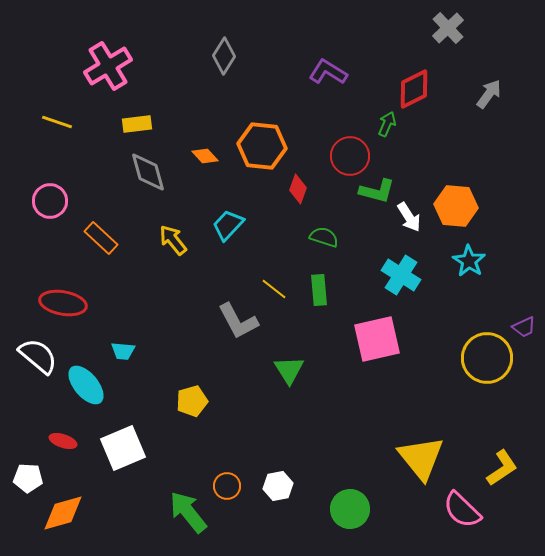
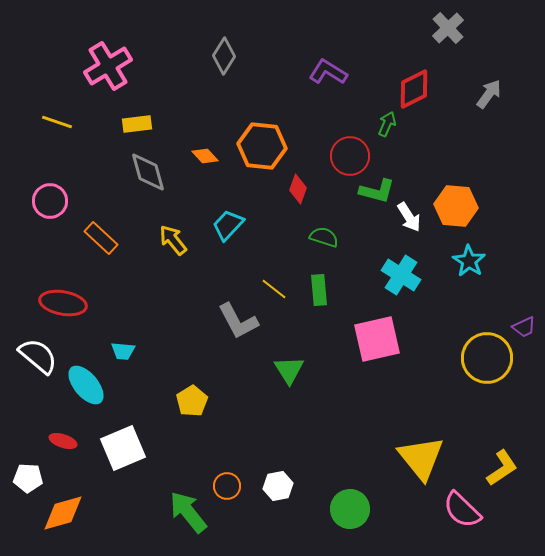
yellow pentagon at (192, 401): rotated 16 degrees counterclockwise
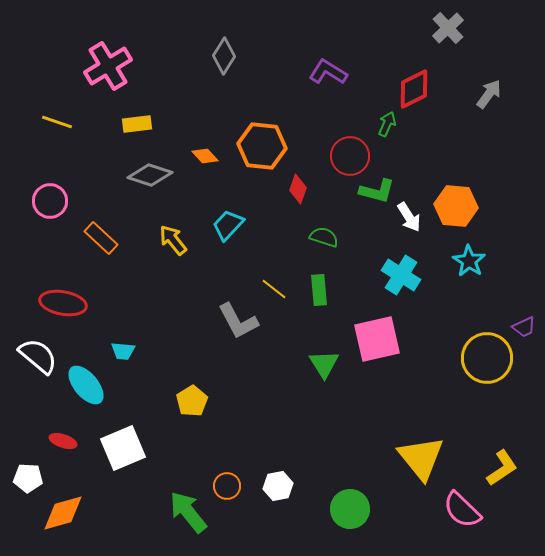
gray diamond at (148, 172): moved 2 px right, 3 px down; rotated 57 degrees counterclockwise
green triangle at (289, 370): moved 35 px right, 6 px up
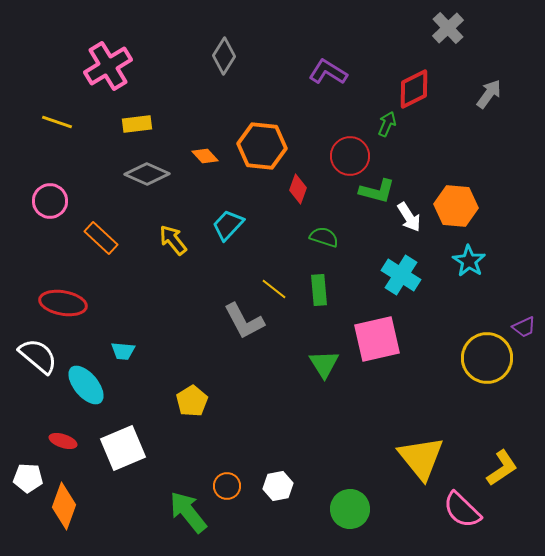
gray diamond at (150, 175): moved 3 px left, 1 px up; rotated 6 degrees clockwise
gray L-shape at (238, 321): moved 6 px right
orange diamond at (63, 513): moved 1 px right, 7 px up; rotated 54 degrees counterclockwise
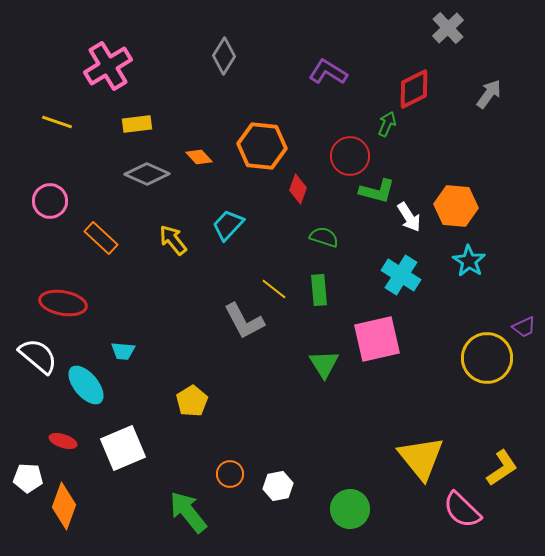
orange diamond at (205, 156): moved 6 px left, 1 px down
orange circle at (227, 486): moved 3 px right, 12 px up
